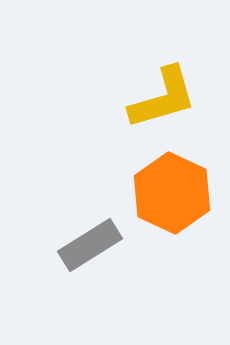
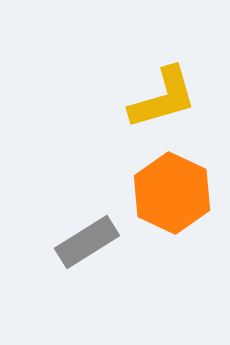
gray rectangle: moved 3 px left, 3 px up
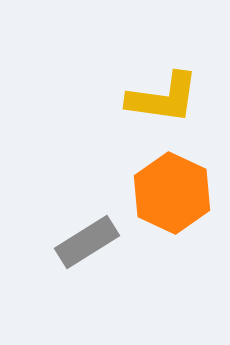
yellow L-shape: rotated 24 degrees clockwise
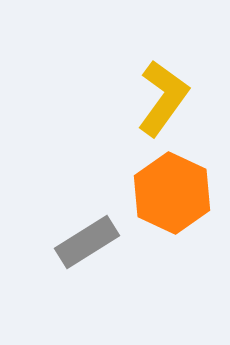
yellow L-shape: rotated 62 degrees counterclockwise
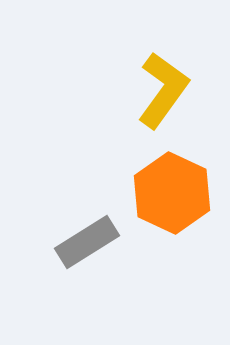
yellow L-shape: moved 8 px up
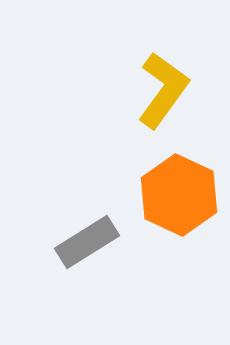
orange hexagon: moved 7 px right, 2 px down
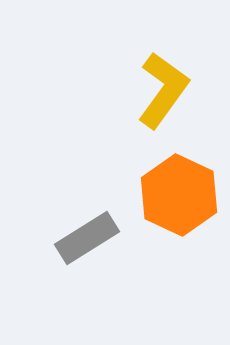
gray rectangle: moved 4 px up
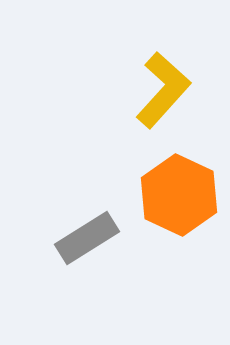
yellow L-shape: rotated 6 degrees clockwise
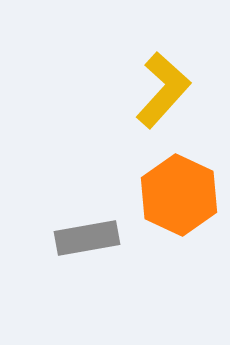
gray rectangle: rotated 22 degrees clockwise
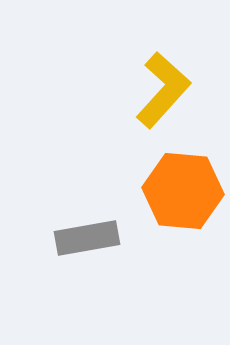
orange hexagon: moved 4 px right, 4 px up; rotated 20 degrees counterclockwise
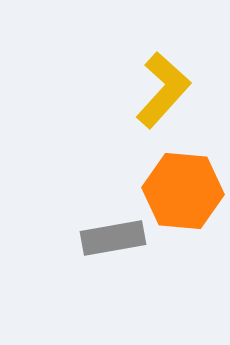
gray rectangle: moved 26 px right
